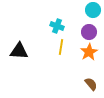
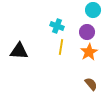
purple circle: moved 2 px left
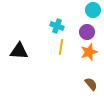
orange star: rotated 12 degrees clockwise
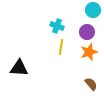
black triangle: moved 17 px down
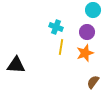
cyan cross: moved 1 px left, 1 px down
orange star: moved 4 px left, 1 px down
black triangle: moved 3 px left, 3 px up
brown semicircle: moved 2 px right, 2 px up; rotated 104 degrees counterclockwise
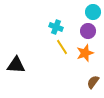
cyan circle: moved 2 px down
purple circle: moved 1 px right, 1 px up
yellow line: moved 1 px right; rotated 42 degrees counterclockwise
